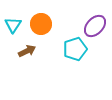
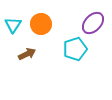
purple ellipse: moved 2 px left, 3 px up
brown arrow: moved 3 px down
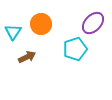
cyan triangle: moved 7 px down
brown arrow: moved 3 px down
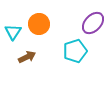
orange circle: moved 2 px left
cyan pentagon: moved 2 px down
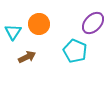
cyan pentagon: rotated 30 degrees counterclockwise
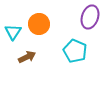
purple ellipse: moved 3 px left, 6 px up; rotated 25 degrees counterclockwise
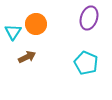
purple ellipse: moved 1 px left, 1 px down
orange circle: moved 3 px left
cyan pentagon: moved 11 px right, 12 px down
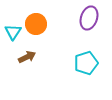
cyan pentagon: rotated 30 degrees clockwise
